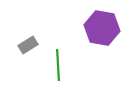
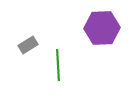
purple hexagon: rotated 12 degrees counterclockwise
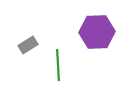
purple hexagon: moved 5 px left, 4 px down
